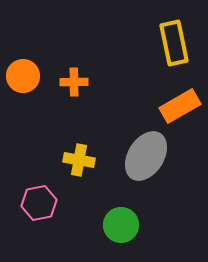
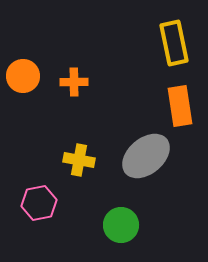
orange rectangle: rotated 69 degrees counterclockwise
gray ellipse: rotated 18 degrees clockwise
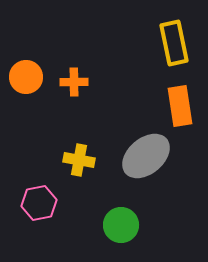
orange circle: moved 3 px right, 1 px down
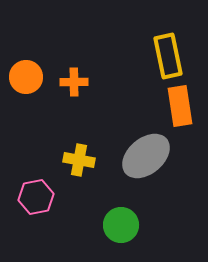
yellow rectangle: moved 6 px left, 13 px down
pink hexagon: moved 3 px left, 6 px up
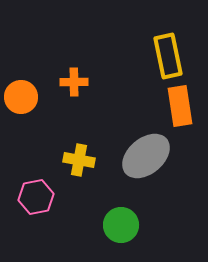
orange circle: moved 5 px left, 20 px down
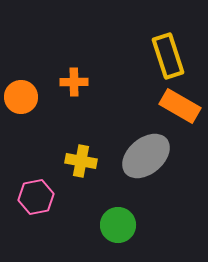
yellow rectangle: rotated 6 degrees counterclockwise
orange rectangle: rotated 51 degrees counterclockwise
yellow cross: moved 2 px right, 1 px down
green circle: moved 3 px left
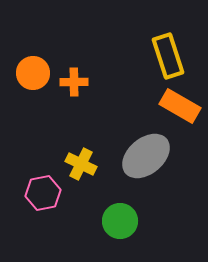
orange circle: moved 12 px right, 24 px up
yellow cross: moved 3 px down; rotated 16 degrees clockwise
pink hexagon: moved 7 px right, 4 px up
green circle: moved 2 px right, 4 px up
